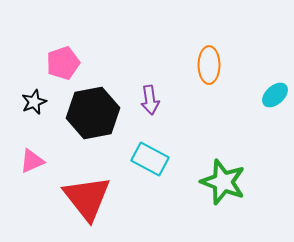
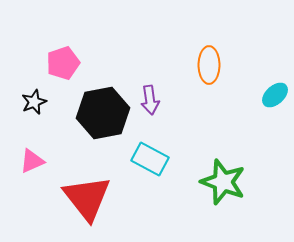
black hexagon: moved 10 px right
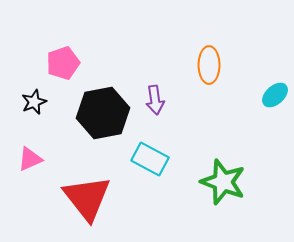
purple arrow: moved 5 px right
pink triangle: moved 2 px left, 2 px up
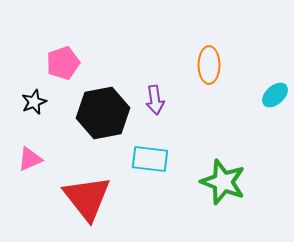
cyan rectangle: rotated 21 degrees counterclockwise
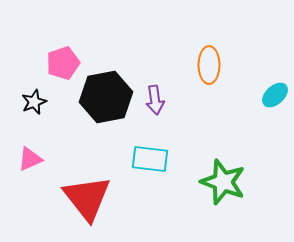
black hexagon: moved 3 px right, 16 px up
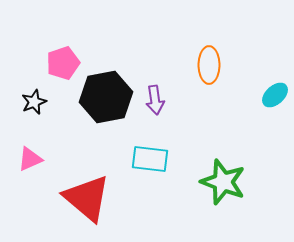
red triangle: rotated 12 degrees counterclockwise
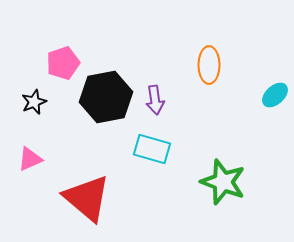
cyan rectangle: moved 2 px right, 10 px up; rotated 9 degrees clockwise
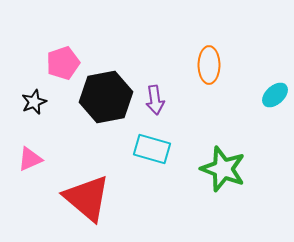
green star: moved 13 px up
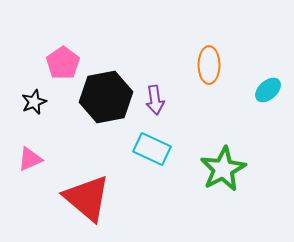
pink pentagon: rotated 16 degrees counterclockwise
cyan ellipse: moved 7 px left, 5 px up
cyan rectangle: rotated 9 degrees clockwise
green star: rotated 24 degrees clockwise
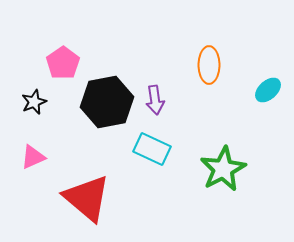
black hexagon: moved 1 px right, 5 px down
pink triangle: moved 3 px right, 2 px up
